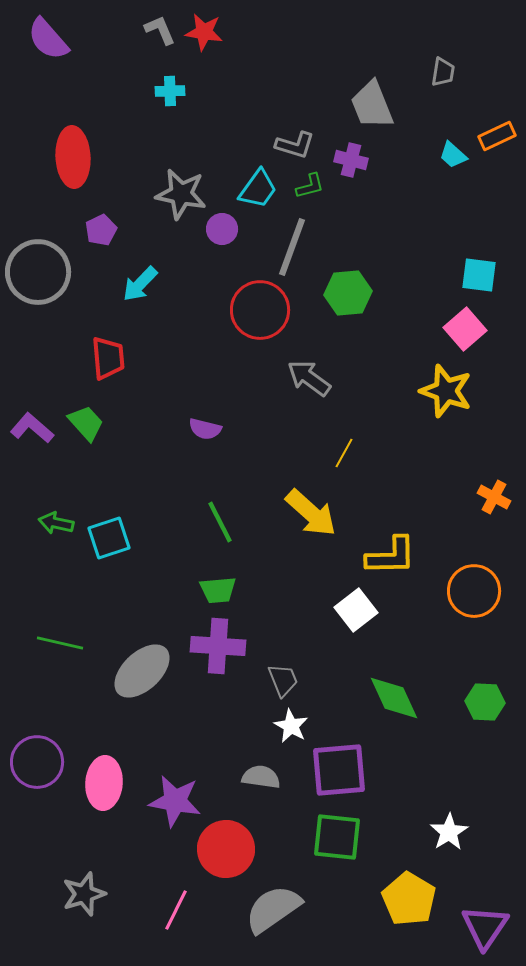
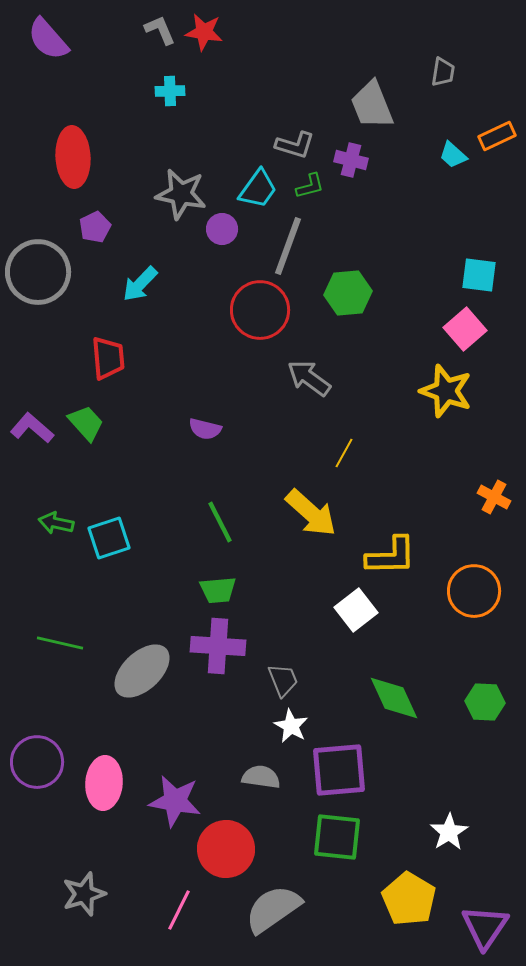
purple pentagon at (101, 230): moved 6 px left, 3 px up
gray line at (292, 247): moved 4 px left, 1 px up
pink line at (176, 910): moved 3 px right
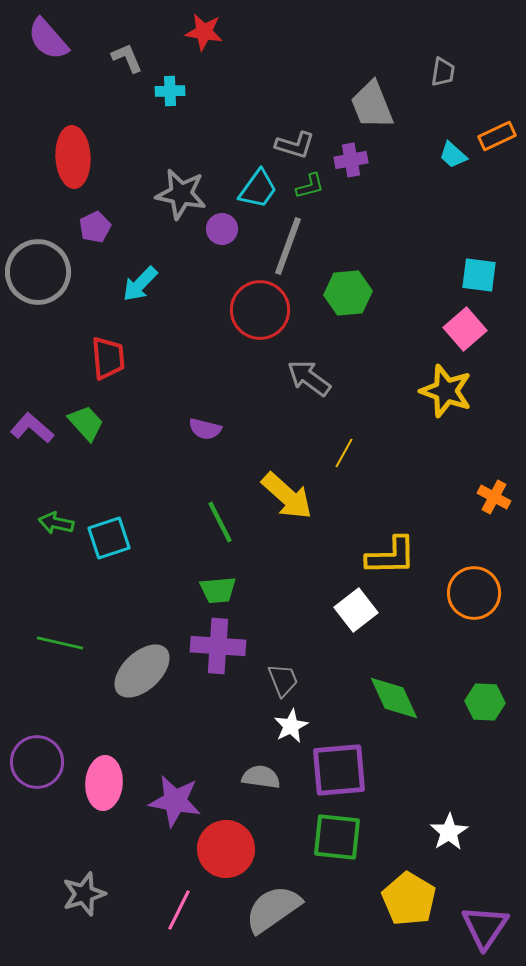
gray L-shape at (160, 30): moved 33 px left, 28 px down
purple cross at (351, 160): rotated 24 degrees counterclockwise
yellow arrow at (311, 513): moved 24 px left, 17 px up
orange circle at (474, 591): moved 2 px down
white star at (291, 726): rotated 16 degrees clockwise
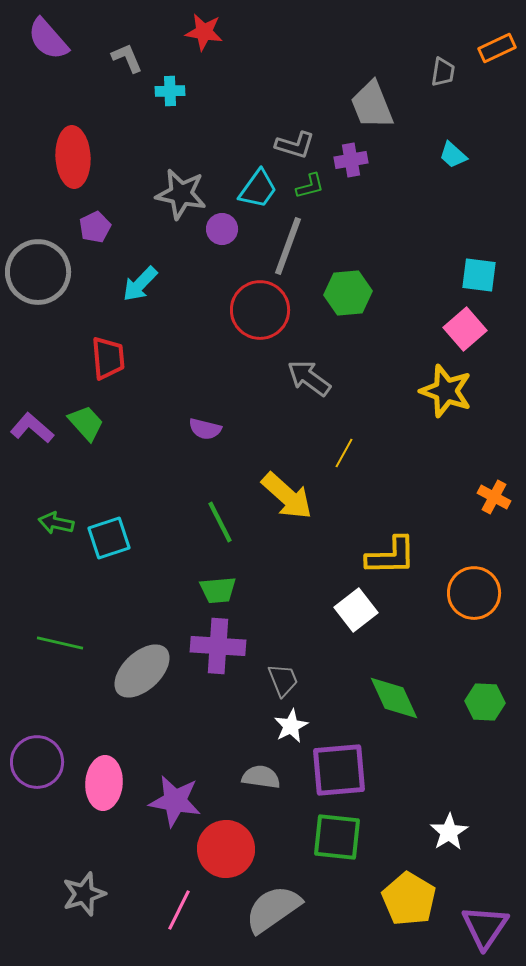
orange rectangle at (497, 136): moved 88 px up
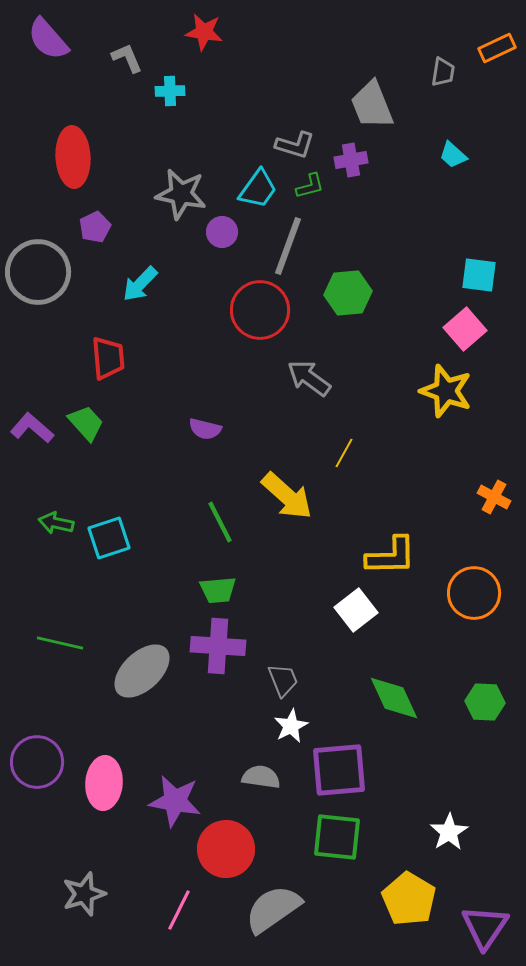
purple circle at (222, 229): moved 3 px down
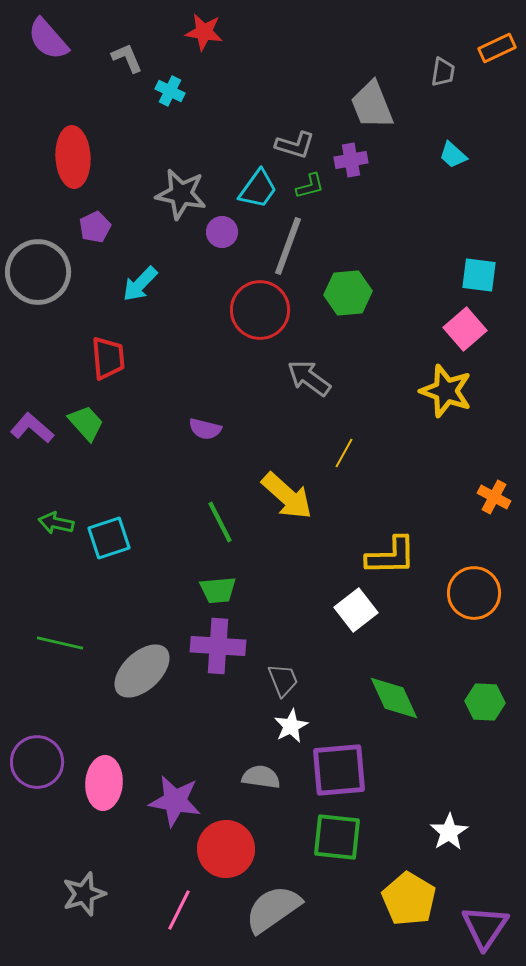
cyan cross at (170, 91): rotated 28 degrees clockwise
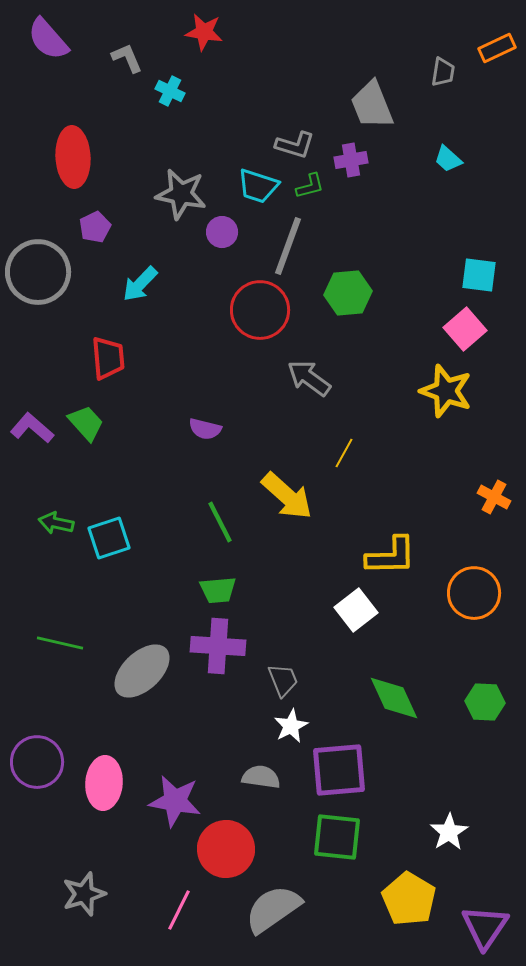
cyan trapezoid at (453, 155): moved 5 px left, 4 px down
cyan trapezoid at (258, 189): moved 3 px up; rotated 72 degrees clockwise
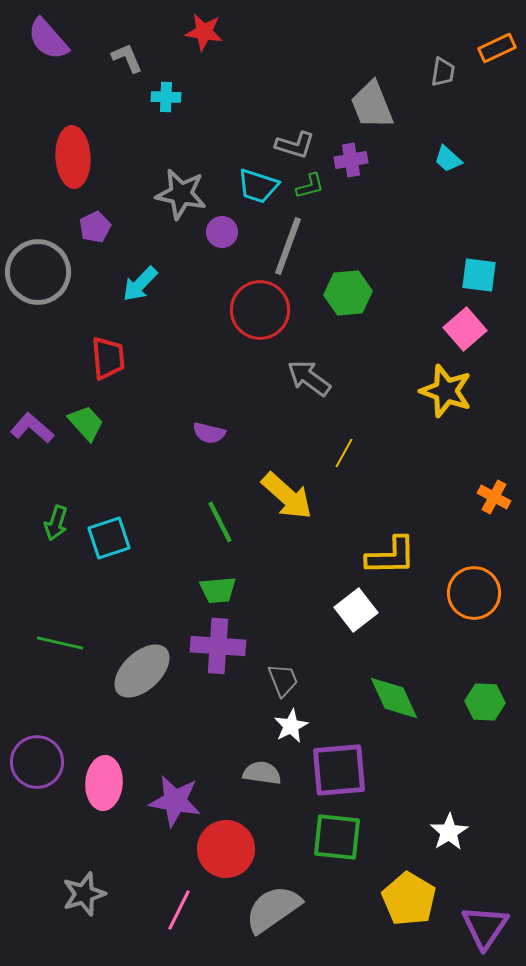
cyan cross at (170, 91): moved 4 px left, 6 px down; rotated 24 degrees counterclockwise
purple semicircle at (205, 429): moved 4 px right, 4 px down
green arrow at (56, 523): rotated 84 degrees counterclockwise
gray semicircle at (261, 777): moved 1 px right, 4 px up
